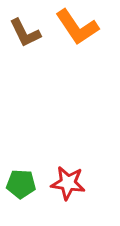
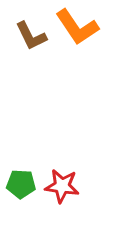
brown L-shape: moved 6 px right, 3 px down
red star: moved 6 px left, 3 px down
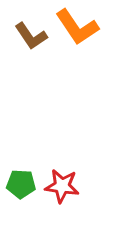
brown L-shape: rotated 8 degrees counterclockwise
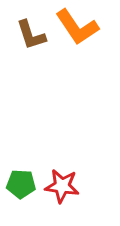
brown L-shape: moved 1 px up; rotated 16 degrees clockwise
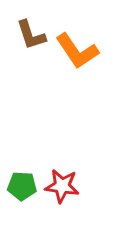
orange L-shape: moved 24 px down
green pentagon: moved 1 px right, 2 px down
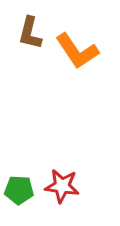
brown L-shape: moved 1 px left, 2 px up; rotated 32 degrees clockwise
green pentagon: moved 3 px left, 4 px down
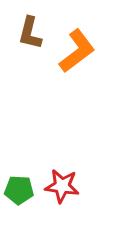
orange L-shape: rotated 93 degrees counterclockwise
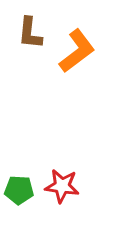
brown L-shape: rotated 8 degrees counterclockwise
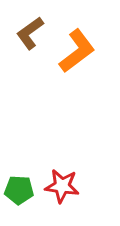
brown L-shape: rotated 48 degrees clockwise
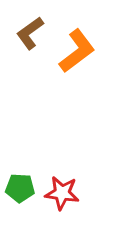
red star: moved 7 px down
green pentagon: moved 1 px right, 2 px up
